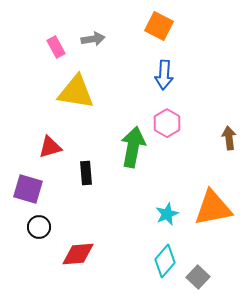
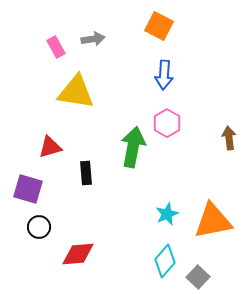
orange triangle: moved 13 px down
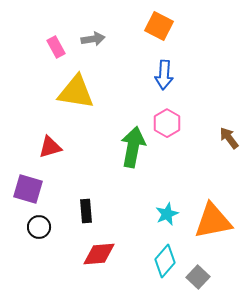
brown arrow: rotated 30 degrees counterclockwise
black rectangle: moved 38 px down
red diamond: moved 21 px right
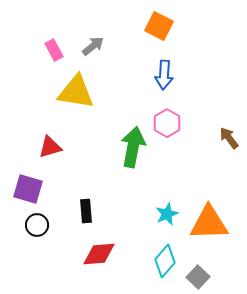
gray arrow: moved 7 px down; rotated 30 degrees counterclockwise
pink rectangle: moved 2 px left, 3 px down
orange triangle: moved 4 px left, 2 px down; rotated 9 degrees clockwise
black circle: moved 2 px left, 2 px up
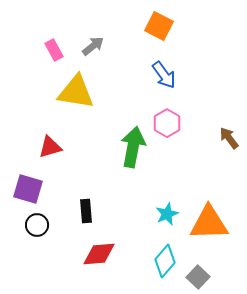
blue arrow: rotated 40 degrees counterclockwise
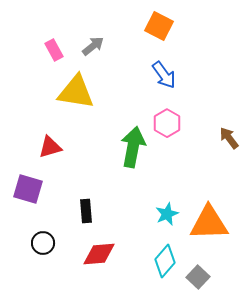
black circle: moved 6 px right, 18 px down
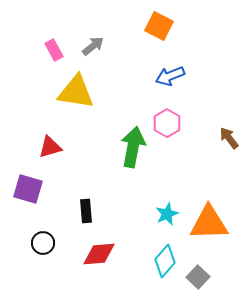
blue arrow: moved 6 px right, 1 px down; rotated 104 degrees clockwise
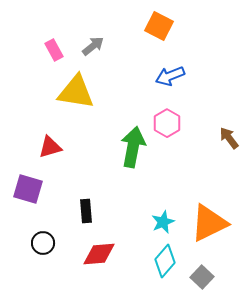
cyan star: moved 4 px left, 8 px down
orange triangle: rotated 24 degrees counterclockwise
gray square: moved 4 px right
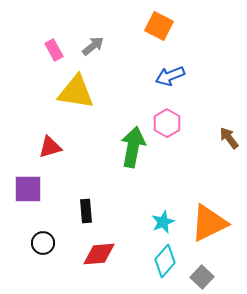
purple square: rotated 16 degrees counterclockwise
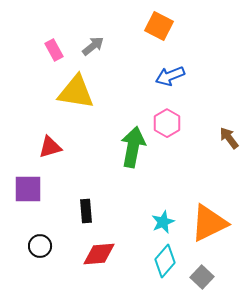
black circle: moved 3 px left, 3 px down
